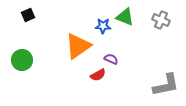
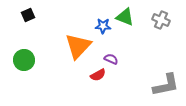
orange triangle: rotated 12 degrees counterclockwise
green circle: moved 2 px right
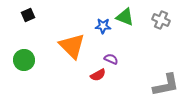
orange triangle: moved 6 px left; rotated 28 degrees counterclockwise
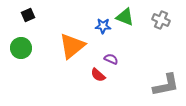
orange triangle: rotated 36 degrees clockwise
green circle: moved 3 px left, 12 px up
red semicircle: rotated 70 degrees clockwise
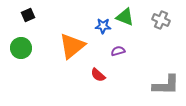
purple semicircle: moved 7 px right, 8 px up; rotated 40 degrees counterclockwise
gray L-shape: rotated 12 degrees clockwise
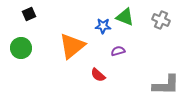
black square: moved 1 px right, 1 px up
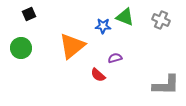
purple semicircle: moved 3 px left, 7 px down
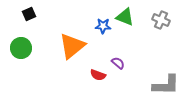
purple semicircle: moved 3 px right, 5 px down; rotated 56 degrees clockwise
red semicircle: rotated 21 degrees counterclockwise
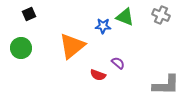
gray cross: moved 5 px up
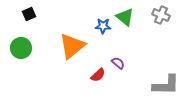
green triangle: rotated 18 degrees clockwise
red semicircle: rotated 63 degrees counterclockwise
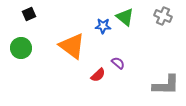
gray cross: moved 2 px right, 1 px down
orange triangle: rotated 44 degrees counterclockwise
